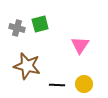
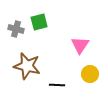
green square: moved 1 px left, 2 px up
gray cross: moved 1 px left, 1 px down
yellow circle: moved 6 px right, 10 px up
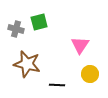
brown star: moved 2 px up
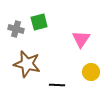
pink triangle: moved 1 px right, 6 px up
yellow circle: moved 1 px right, 2 px up
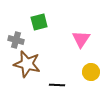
gray cross: moved 11 px down
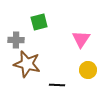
gray cross: rotated 14 degrees counterclockwise
yellow circle: moved 3 px left, 2 px up
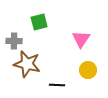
gray cross: moved 2 px left, 1 px down
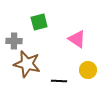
pink triangle: moved 4 px left; rotated 30 degrees counterclockwise
black line: moved 2 px right, 4 px up
